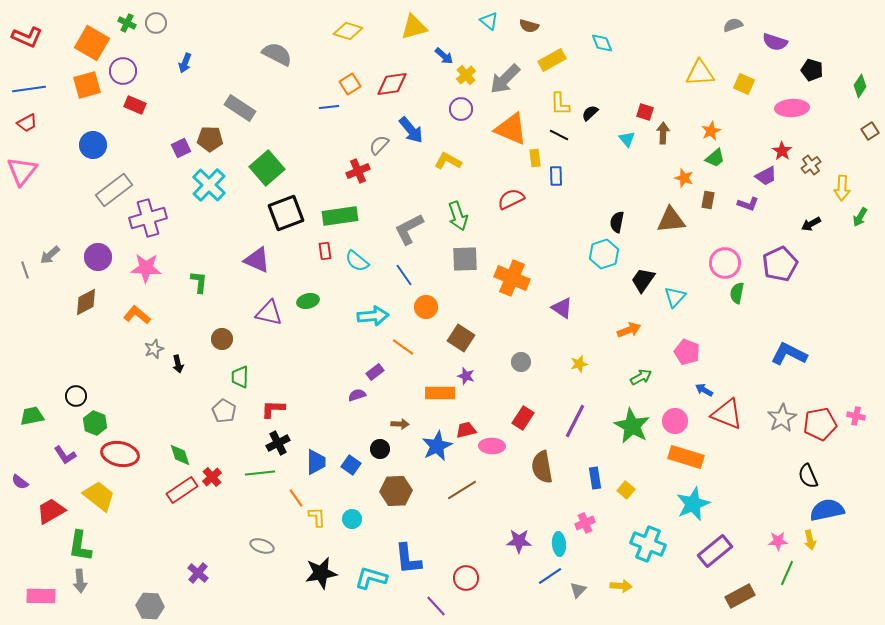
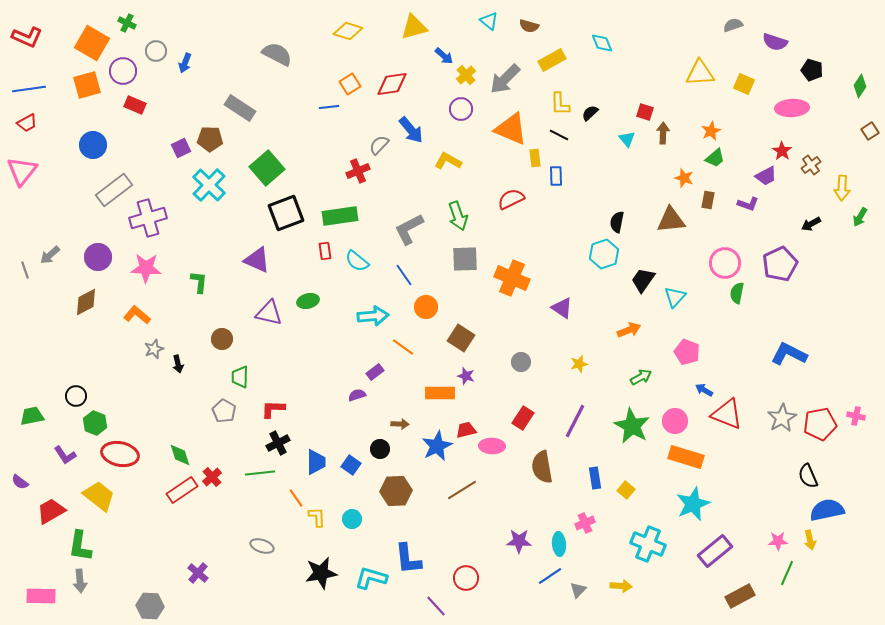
gray circle at (156, 23): moved 28 px down
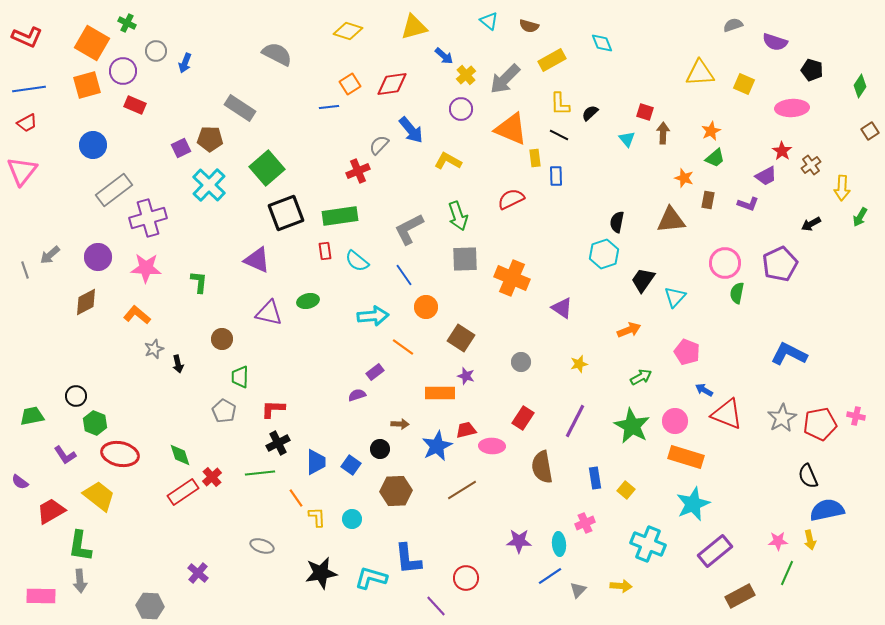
red rectangle at (182, 490): moved 1 px right, 2 px down
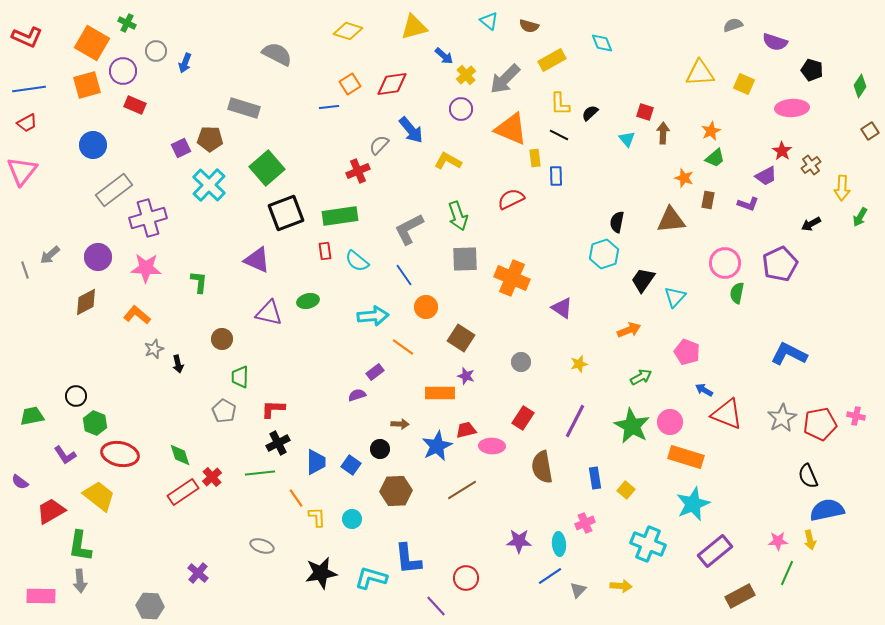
gray rectangle at (240, 108): moved 4 px right; rotated 16 degrees counterclockwise
pink circle at (675, 421): moved 5 px left, 1 px down
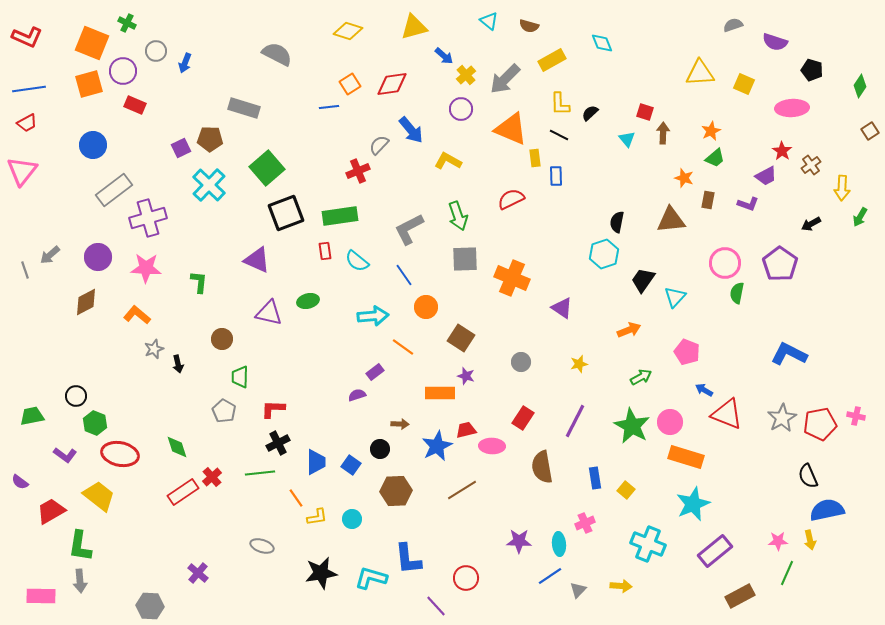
orange square at (92, 43): rotated 8 degrees counterclockwise
orange square at (87, 85): moved 2 px right, 1 px up
purple pentagon at (780, 264): rotated 12 degrees counterclockwise
purple L-shape at (65, 455): rotated 20 degrees counterclockwise
green diamond at (180, 455): moved 3 px left, 8 px up
yellow L-shape at (317, 517): rotated 85 degrees clockwise
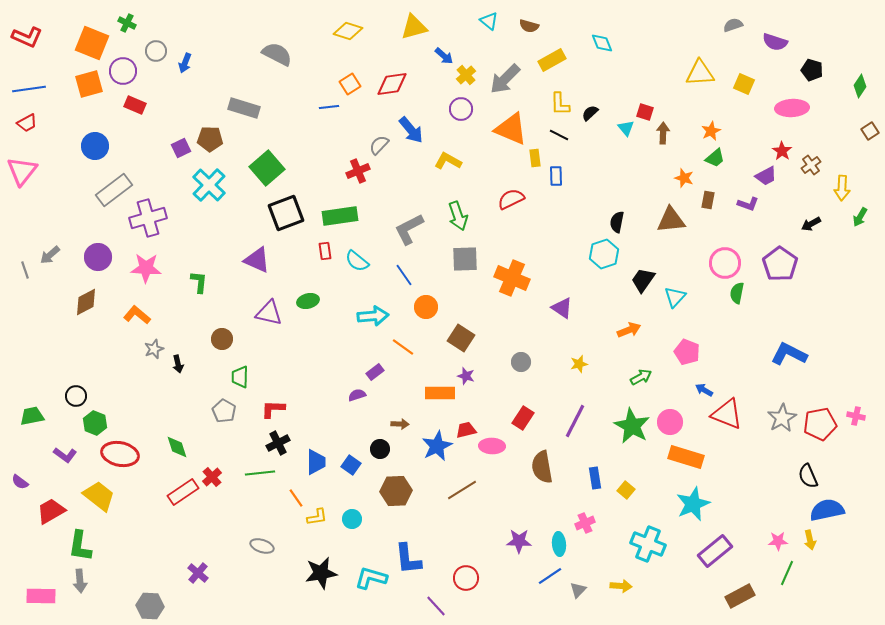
cyan triangle at (627, 139): moved 1 px left, 11 px up
blue circle at (93, 145): moved 2 px right, 1 px down
